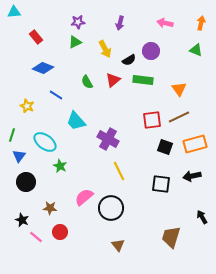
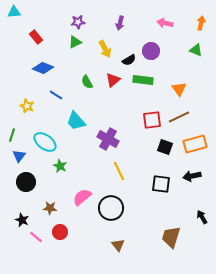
pink semicircle at (84, 197): moved 2 px left
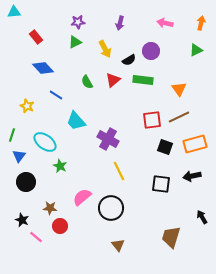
green triangle at (196, 50): rotated 48 degrees counterclockwise
blue diamond at (43, 68): rotated 25 degrees clockwise
red circle at (60, 232): moved 6 px up
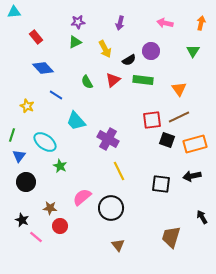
green triangle at (196, 50): moved 3 px left, 1 px down; rotated 32 degrees counterclockwise
black square at (165, 147): moved 2 px right, 7 px up
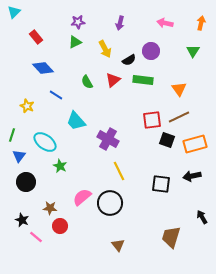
cyan triangle at (14, 12): rotated 40 degrees counterclockwise
black circle at (111, 208): moved 1 px left, 5 px up
